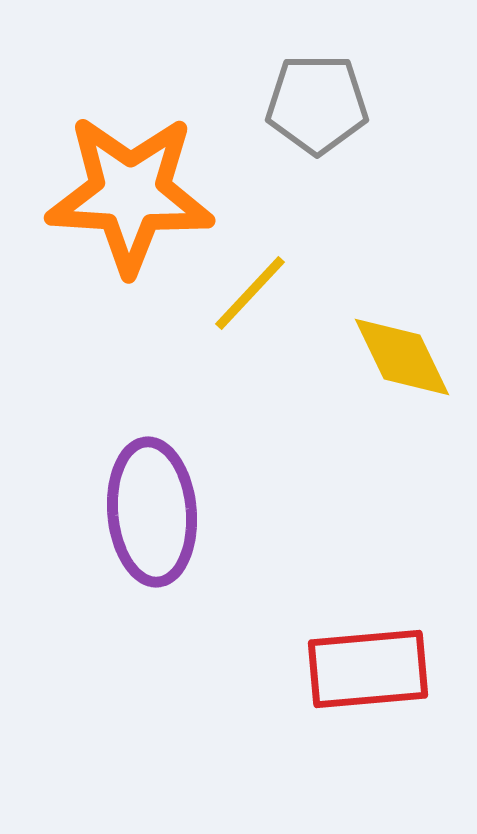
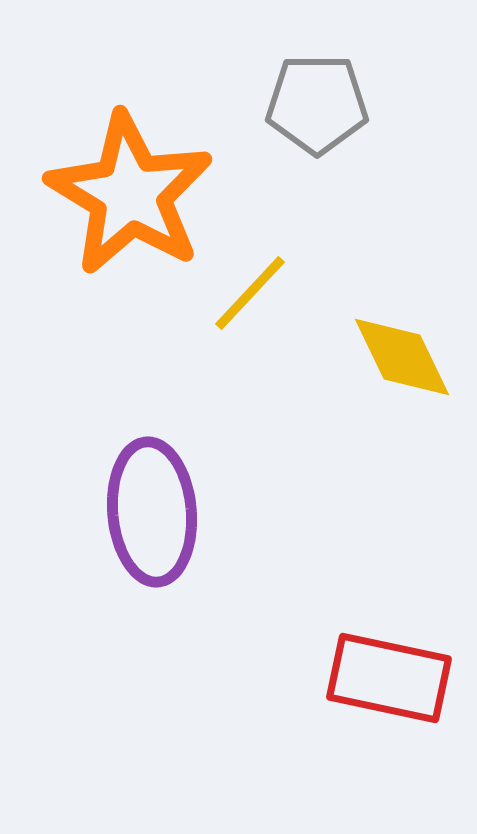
orange star: rotated 28 degrees clockwise
red rectangle: moved 21 px right, 9 px down; rotated 17 degrees clockwise
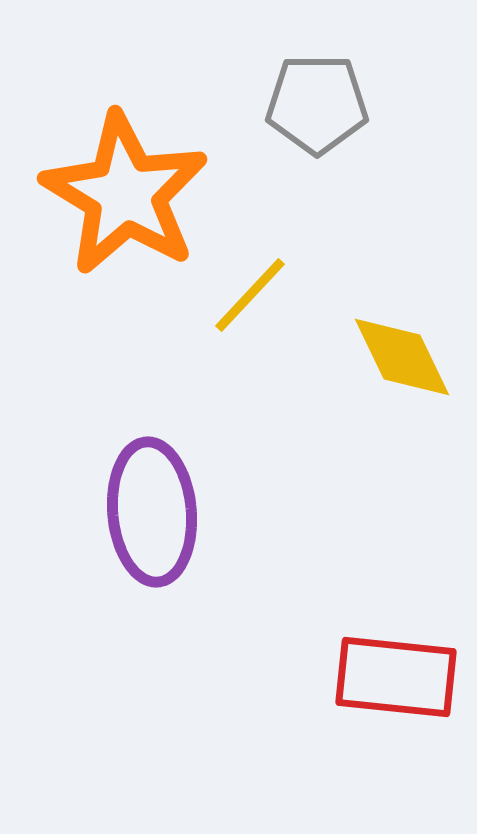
orange star: moved 5 px left
yellow line: moved 2 px down
red rectangle: moved 7 px right, 1 px up; rotated 6 degrees counterclockwise
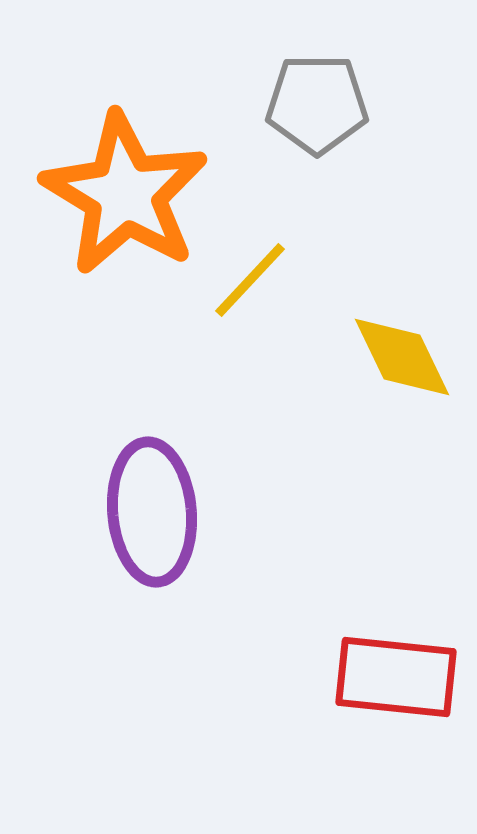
yellow line: moved 15 px up
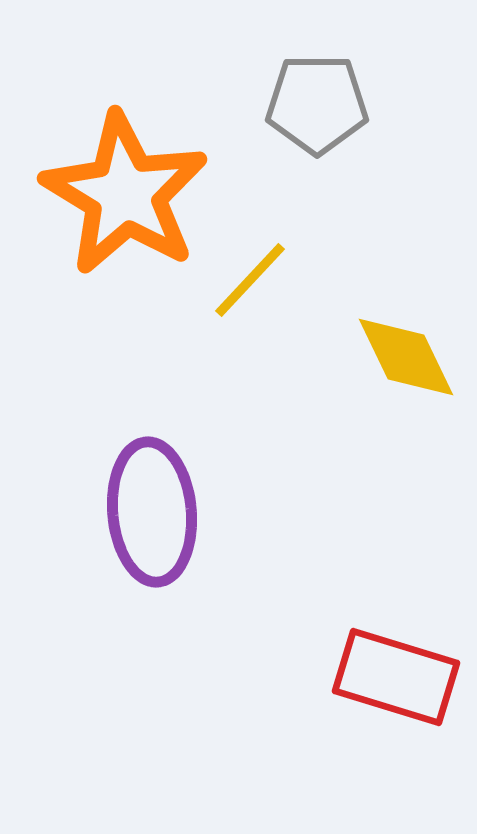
yellow diamond: moved 4 px right
red rectangle: rotated 11 degrees clockwise
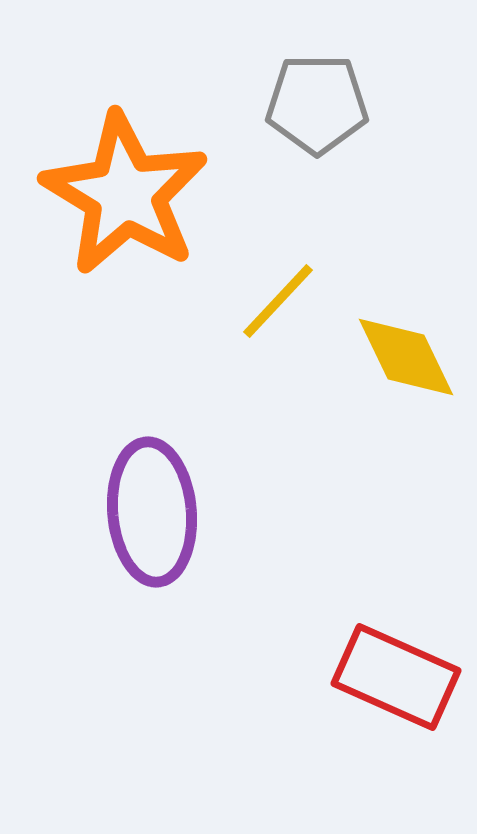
yellow line: moved 28 px right, 21 px down
red rectangle: rotated 7 degrees clockwise
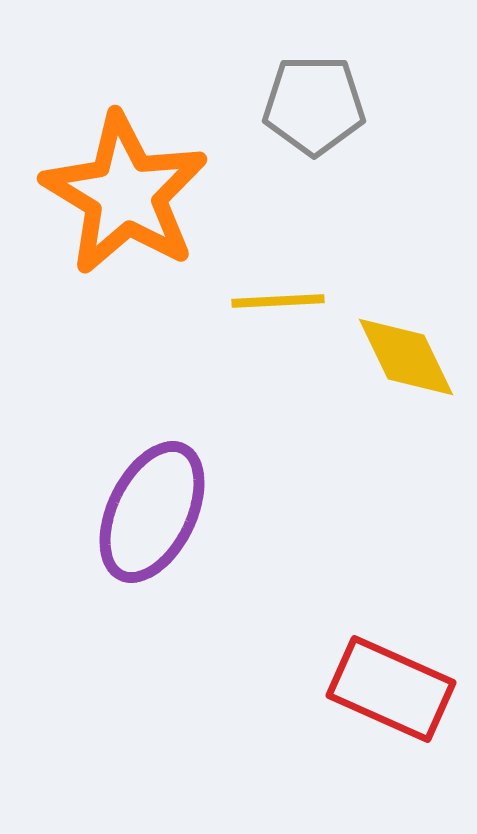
gray pentagon: moved 3 px left, 1 px down
yellow line: rotated 44 degrees clockwise
purple ellipse: rotated 31 degrees clockwise
red rectangle: moved 5 px left, 12 px down
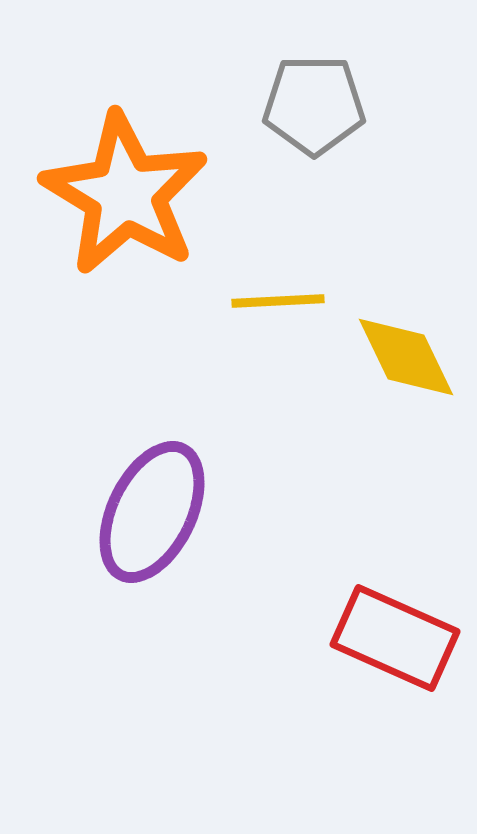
red rectangle: moved 4 px right, 51 px up
